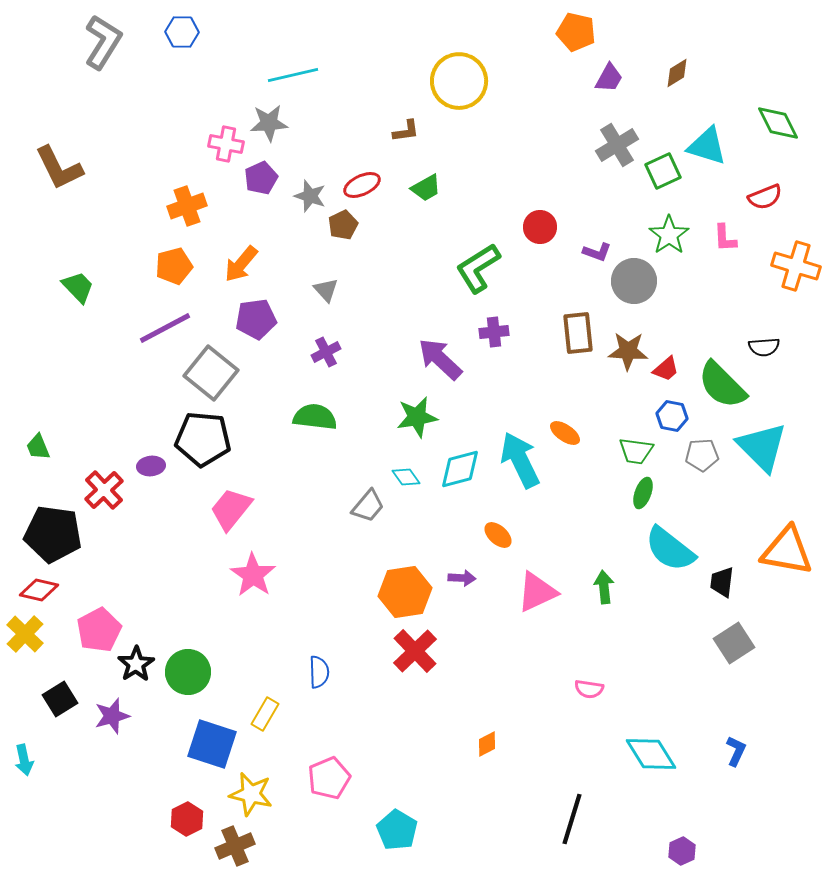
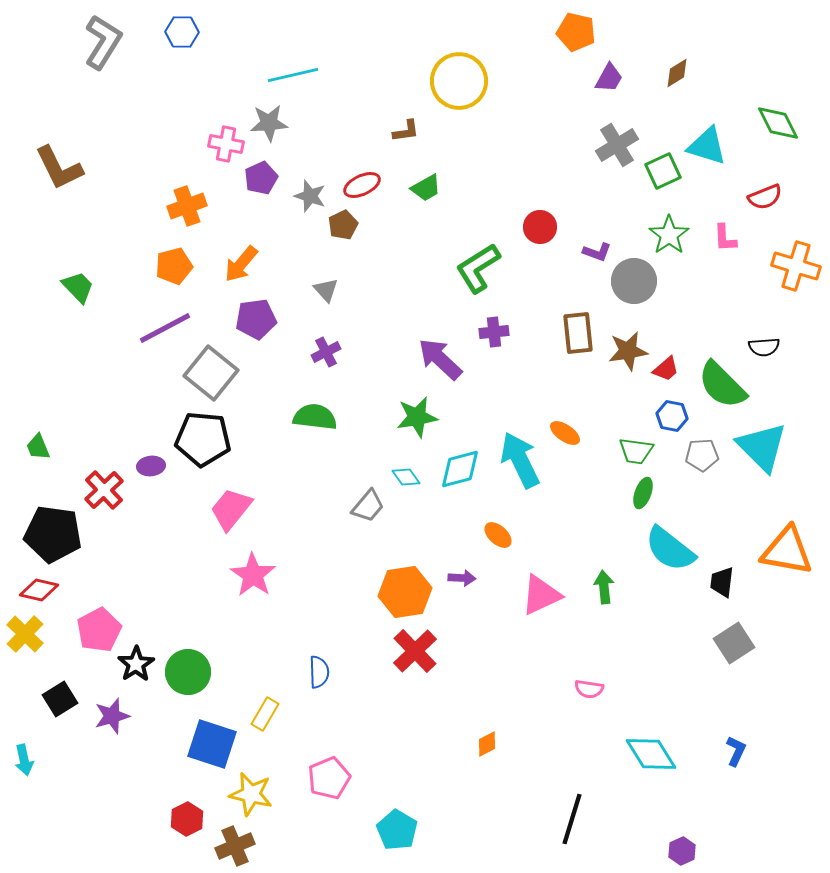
brown star at (628, 351): rotated 12 degrees counterclockwise
pink triangle at (537, 592): moved 4 px right, 3 px down
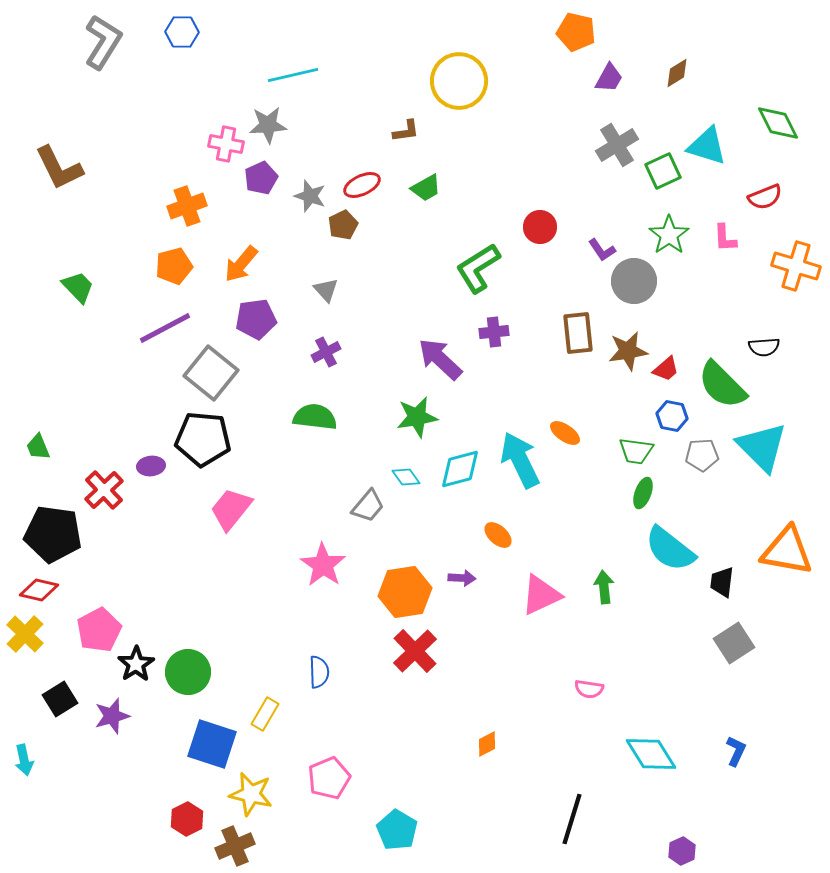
gray star at (269, 123): moved 1 px left, 2 px down
purple L-shape at (597, 252): moved 5 px right, 2 px up; rotated 36 degrees clockwise
pink star at (253, 575): moved 70 px right, 10 px up
